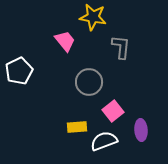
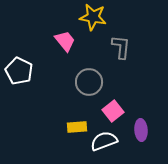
white pentagon: rotated 20 degrees counterclockwise
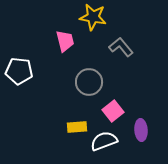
pink trapezoid: rotated 25 degrees clockwise
gray L-shape: rotated 45 degrees counterclockwise
white pentagon: rotated 20 degrees counterclockwise
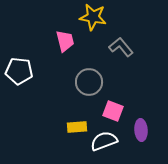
pink square: rotated 30 degrees counterclockwise
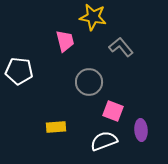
yellow rectangle: moved 21 px left
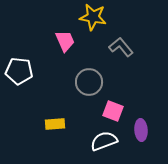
pink trapezoid: rotated 10 degrees counterclockwise
yellow rectangle: moved 1 px left, 3 px up
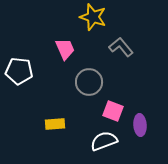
yellow star: rotated 8 degrees clockwise
pink trapezoid: moved 8 px down
purple ellipse: moved 1 px left, 5 px up
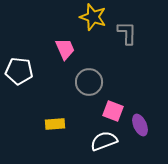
gray L-shape: moved 6 px right, 14 px up; rotated 40 degrees clockwise
purple ellipse: rotated 20 degrees counterclockwise
